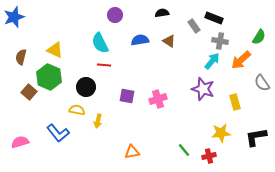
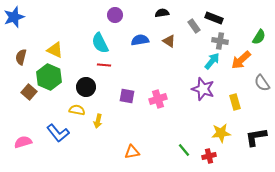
pink semicircle: moved 3 px right
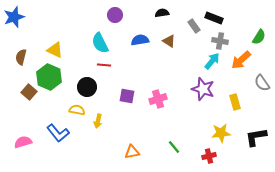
black circle: moved 1 px right
green line: moved 10 px left, 3 px up
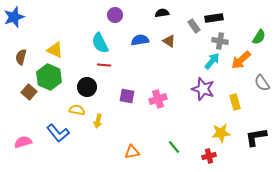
black rectangle: rotated 30 degrees counterclockwise
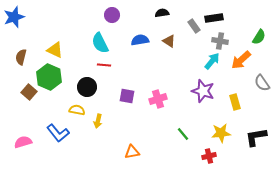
purple circle: moved 3 px left
purple star: moved 2 px down
green line: moved 9 px right, 13 px up
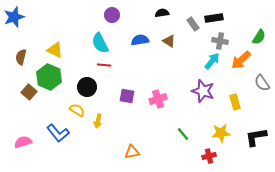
gray rectangle: moved 1 px left, 2 px up
yellow semicircle: rotated 21 degrees clockwise
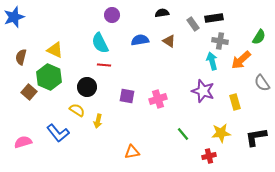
cyan arrow: rotated 54 degrees counterclockwise
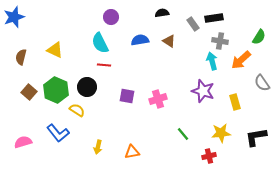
purple circle: moved 1 px left, 2 px down
green hexagon: moved 7 px right, 13 px down
yellow arrow: moved 26 px down
